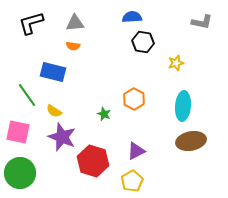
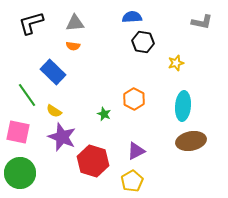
blue rectangle: rotated 30 degrees clockwise
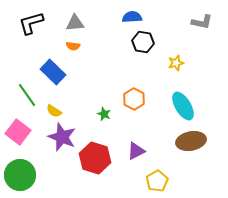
cyan ellipse: rotated 36 degrees counterclockwise
pink square: rotated 25 degrees clockwise
red hexagon: moved 2 px right, 3 px up
green circle: moved 2 px down
yellow pentagon: moved 25 px right
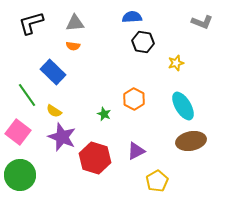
gray L-shape: rotated 10 degrees clockwise
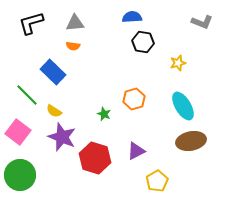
yellow star: moved 2 px right
green line: rotated 10 degrees counterclockwise
orange hexagon: rotated 15 degrees clockwise
